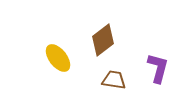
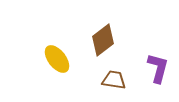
yellow ellipse: moved 1 px left, 1 px down
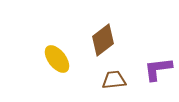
purple L-shape: moved 1 px down; rotated 112 degrees counterclockwise
brown trapezoid: rotated 15 degrees counterclockwise
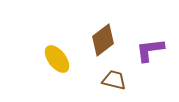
purple L-shape: moved 8 px left, 19 px up
brown trapezoid: rotated 20 degrees clockwise
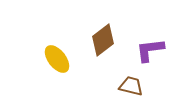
brown trapezoid: moved 17 px right, 6 px down
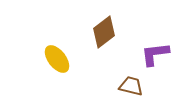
brown diamond: moved 1 px right, 8 px up
purple L-shape: moved 5 px right, 4 px down
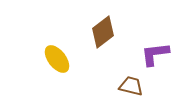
brown diamond: moved 1 px left
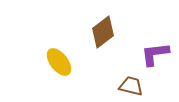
yellow ellipse: moved 2 px right, 3 px down
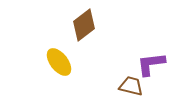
brown diamond: moved 19 px left, 7 px up
purple L-shape: moved 4 px left, 10 px down
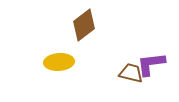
yellow ellipse: rotated 56 degrees counterclockwise
brown trapezoid: moved 13 px up
